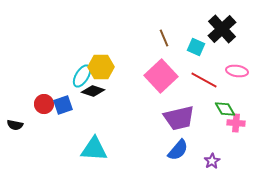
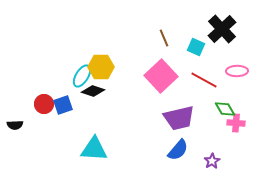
pink ellipse: rotated 10 degrees counterclockwise
black semicircle: rotated 14 degrees counterclockwise
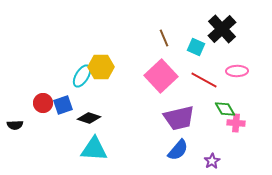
black diamond: moved 4 px left, 27 px down
red circle: moved 1 px left, 1 px up
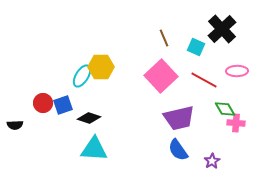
blue semicircle: rotated 105 degrees clockwise
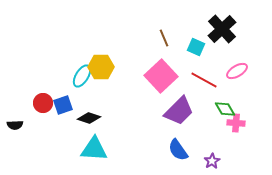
pink ellipse: rotated 30 degrees counterclockwise
purple trapezoid: moved 7 px up; rotated 32 degrees counterclockwise
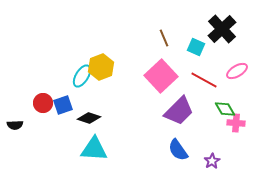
yellow hexagon: rotated 20 degrees counterclockwise
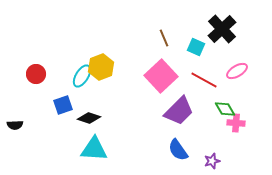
red circle: moved 7 px left, 29 px up
purple star: rotated 14 degrees clockwise
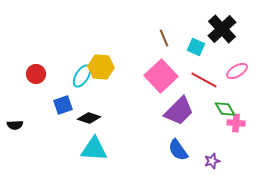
yellow hexagon: rotated 25 degrees clockwise
